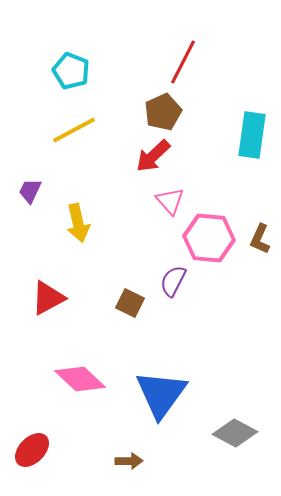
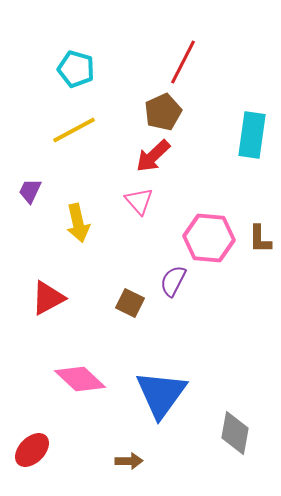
cyan pentagon: moved 5 px right, 2 px up; rotated 6 degrees counterclockwise
pink triangle: moved 31 px left
brown L-shape: rotated 24 degrees counterclockwise
gray diamond: rotated 72 degrees clockwise
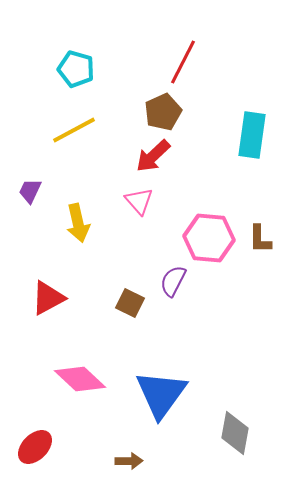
red ellipse: moved 3 px right, 3 px up
